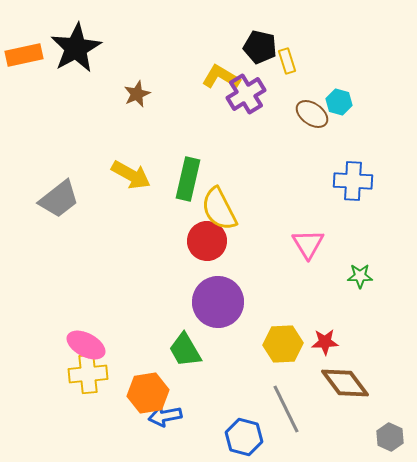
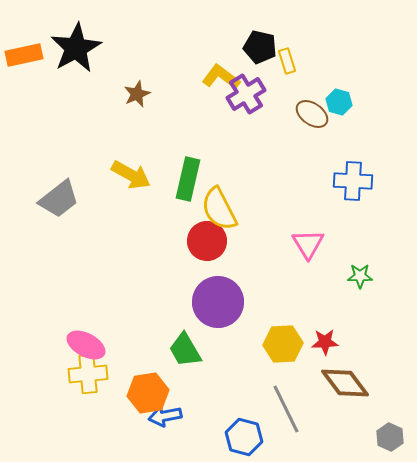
yellow L-shape: rotated 6 degrees clockwise
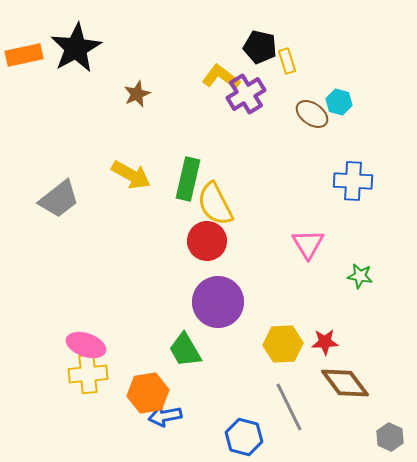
yellow semicircle: moved 4 px left, 5 px up
green star: rotated 10 degrees clockwise
pink ellipse: rotated 9 degrees counterclockwise
gray line: moved 3 px right, 2 px up
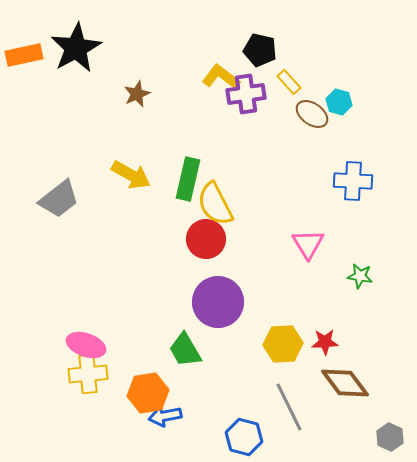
black pentagon: moved 3 px down
yellow rectangle: moved 2 px right, 21 px down; rotated 25 degrees counterclockwise
purple cross: rotated 24 degrees clockwise
red circle: moved 1 px left, 2 px up
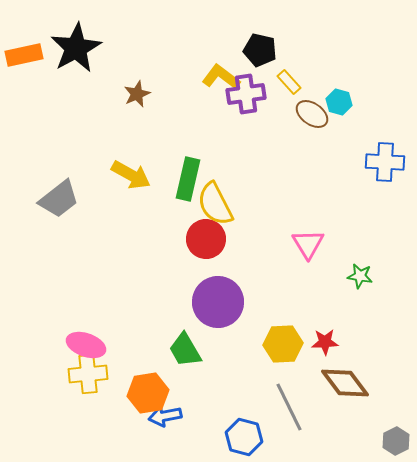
blue cross: moved 32 px right, 19 px up
gray hexagon: moved 6 px right, 4 px down; rotated 8 degrees clockwise
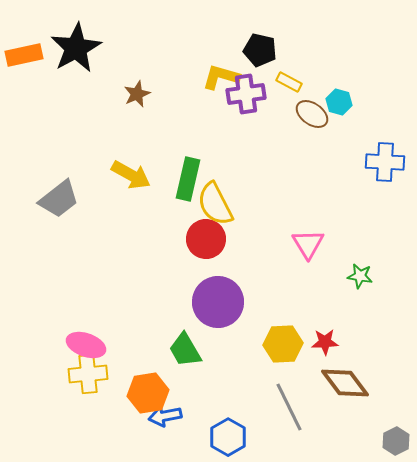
yellow L-shape: rotated 21 degrees counterclockwise
yellow rectangle: rotated 20 degrees counterclockwise
blue hexagon: moved 16 px left; rotated 15 degrees clockwise
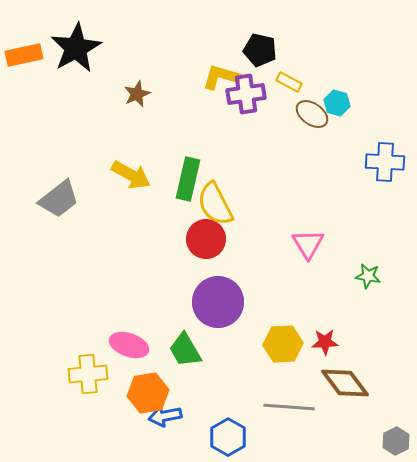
cyan hexagon: moved 2 px left, 1 px down
green star: moved 8 px right
pink ellipse: moved 43 px right
gray line: rotated 60 degrees counterclockwise
